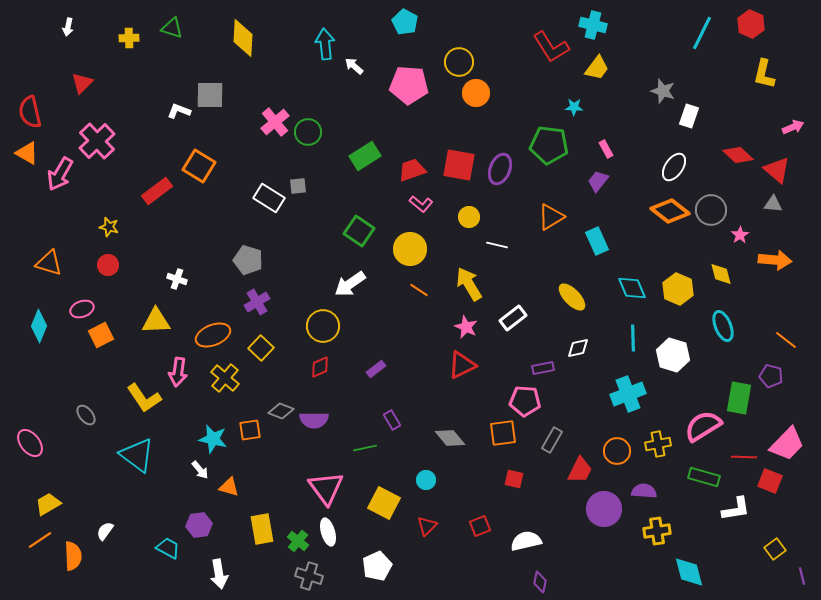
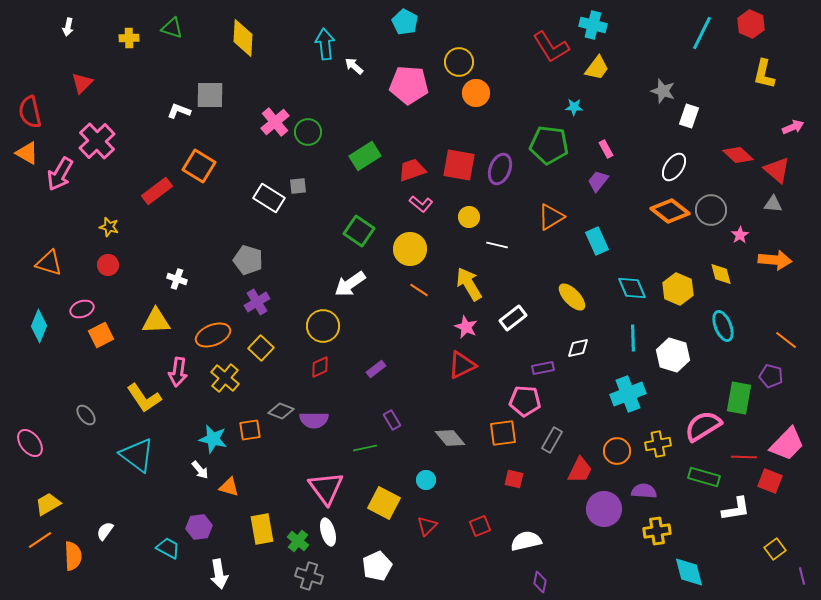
purple hexagon at (199, 525): moved 2 px down
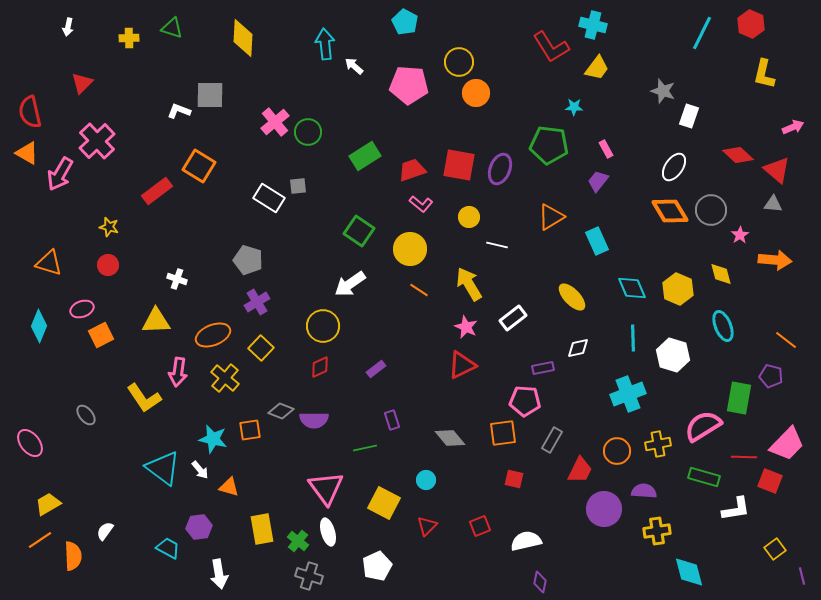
orange diamond at (670, 211): rotated 21 degrees clockwise
purple rectangle at (392, 420): rotated 12 degrees clockwise
cyan triangle at (137, 455): moved 26 px right, 13 px down
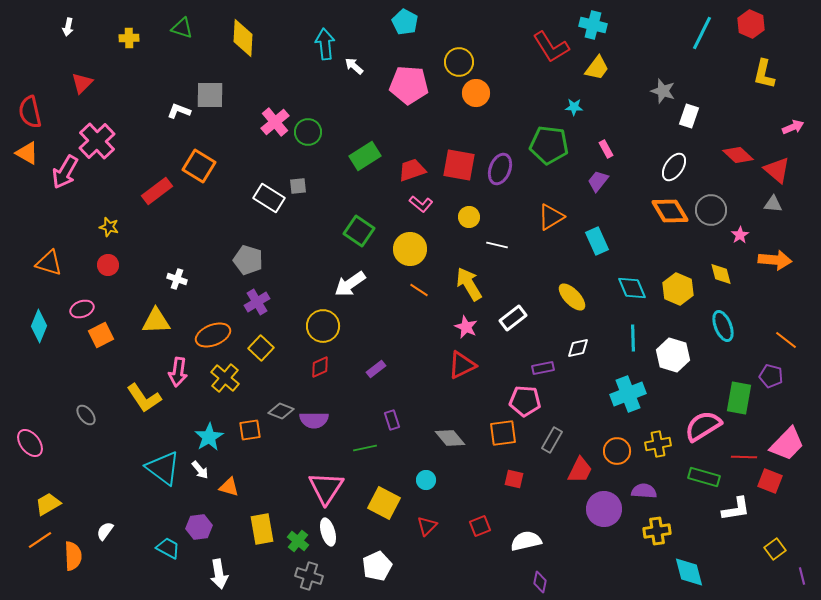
green triangle at (172, 28): moved 10 px right
pink arrow at (60, 174): moved 5 px right, 2 px up
cyan star at (213, 439): moved 4 px left, 2 px up; rotated 28 degrees clockwise
pink triangle at (326, 488): rotated 9 degrees clockwise
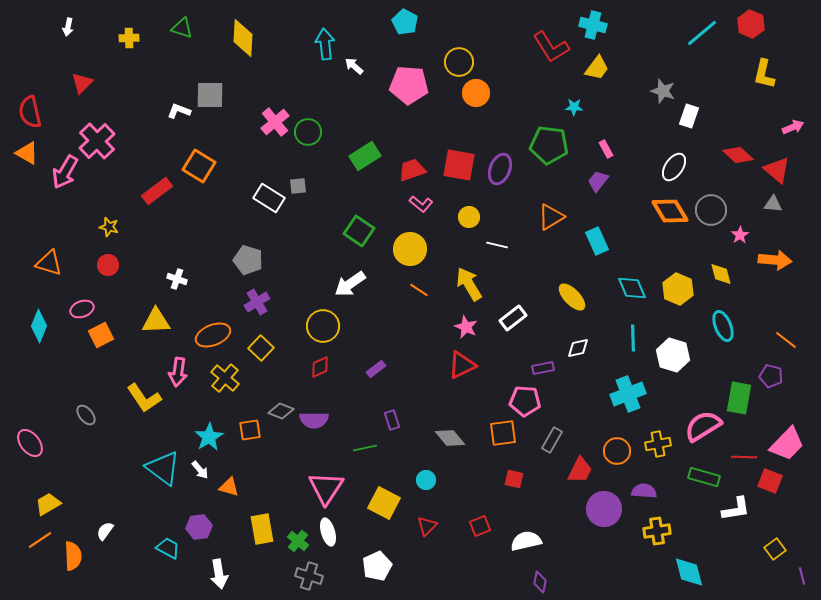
cyan line at (702, 33): rotated 24 degrees clockwise
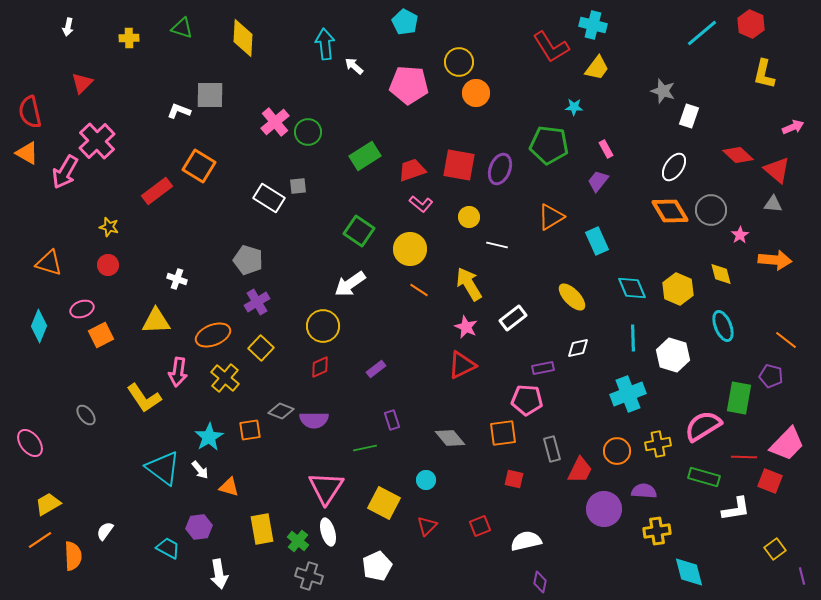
pink pentagon at (525, 401): moved 2 px right, 1 px up
gray rectangle at (552, 440): moved 9 px down; rotated 45 degrees counterclockwise
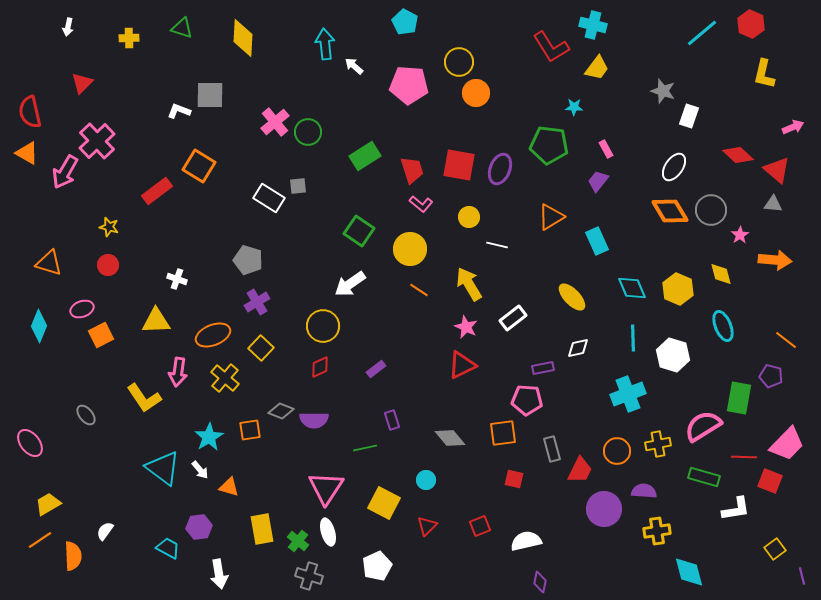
red trapezoid at (412, 170): rotated 92 degrees clockwise
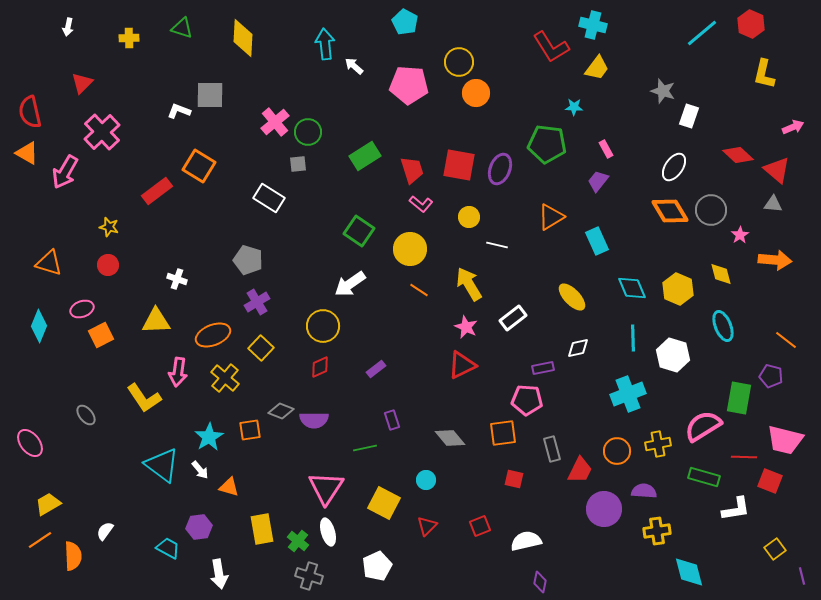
pink cross at (97, 141): moved 5 px right, 9 px up
green pentagon at (549, 145): moved 2 px left, 1 px up
gray square at (298, 186): moved 22 px up
pink trapezoid at (787, 444): moved 2 px left, 4 px up; rotated 60 degrees clockwise
cyan triangle at (163, 468): moved 1 px left, 3 px up
